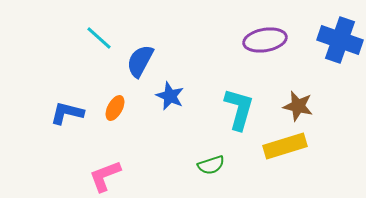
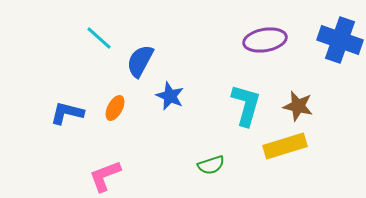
cyan L-shape: moved 7 px right, 4 px up
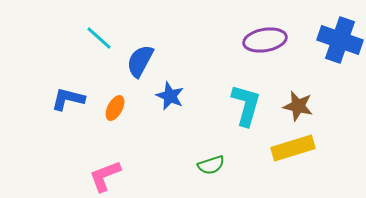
blue L-shape: moved 1 px right, 14 px up
yellow rectangle: moved 8 px right, 2 px down
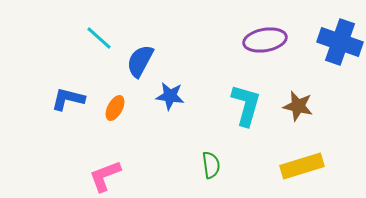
blue cross: moved 2 px down
blue star: rotated 16 degrees counterclockwise
yellow rectangle: moved 9 px right, 18 px down
green semicircle: rotated 80 degrees counterclockwise
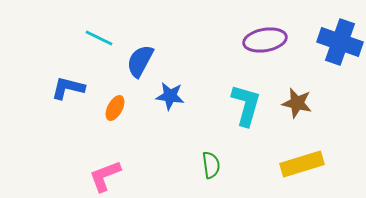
cyan line: rotated 16 degrees counterclockwise
blue L-shape: moved 11 px up
brown star: moved 1 px left, 3 px up
yellow rectangle: moved 2 px up
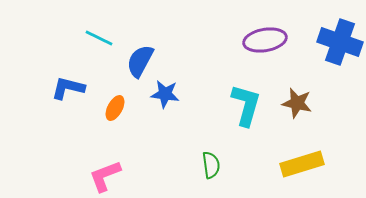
blue star: moved 5 px left, 2 px up
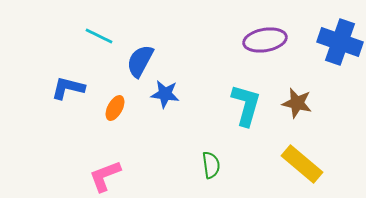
cyan line: moved 2 px up
yellow rectangle: rotated 57 degrees clockwise
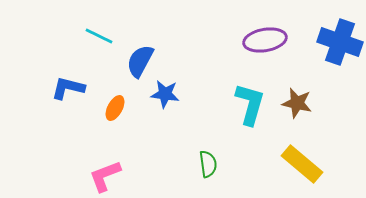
cyan L-shape: moved 4 px right, 1 px up
green semicircle: moved 3 px left, 1 px up
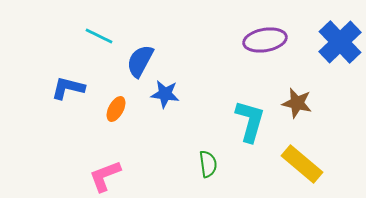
blue cross: rotated 27 degrees clockwise
cyan L-shape: moved 17 px down
orange ellipse: moved 1 px right, 1 px down
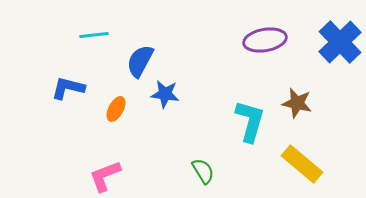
cyan line: moved 5 px left, 1 px up; rotated 32 degrees counterclockwise
green semicircle: moved 5 px left, 7 px down; rotated 24 degrees counterclockwise
